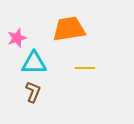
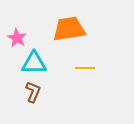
pink star: rotated 24 degrees counterclockwise
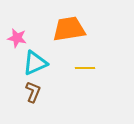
pink star: rotated 18 degrees counterclockwise
cyan triangle: moved 1 px right; rotated 24 degrees counterclockwise
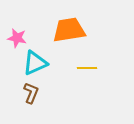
orange trapezoid: moved 1 px down
yellow line: moved 2 px right
brown L-shape: moved 2 px left, 1 px down
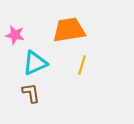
pink star: moved 2 px left, 3 px up
yellow line: moved 5 px left, 3 px up; rotated 72 degrees counterclockwise
brown L-shape: rotated 30 degrees counterclockwise
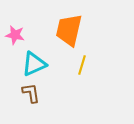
orange trapezoid: rotated 68 degrees counterclockwise
cyan triangle: moved 1 px left, 1 px down
